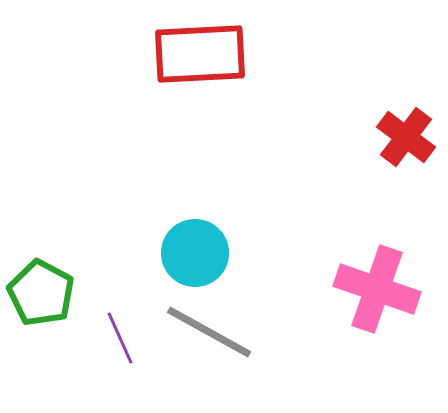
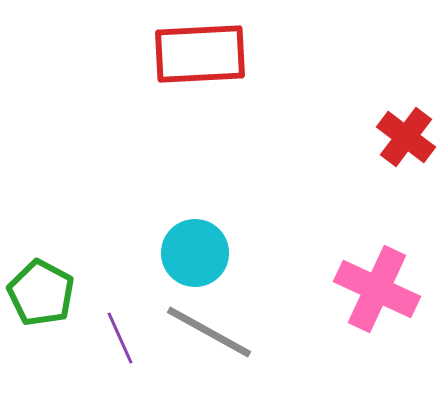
pink cross: rotated 6 degrees clockwise
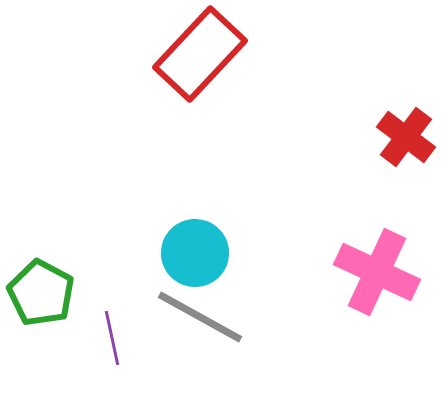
red rectangle: rotated 44 degrees counterclockwise
pink cross: moved 17 px up
gray line: moved 9 px left, 15 px up
purple line: moved 8 px left; rotated 12 degrees clockwise
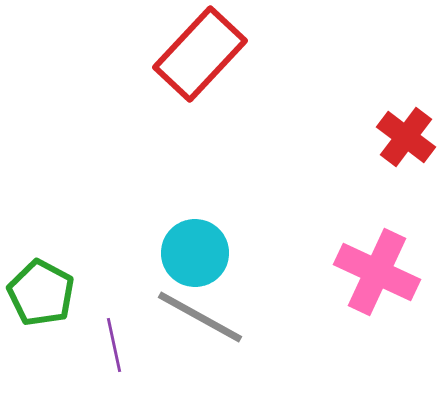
purple line: moved 2 px right, 7 px down
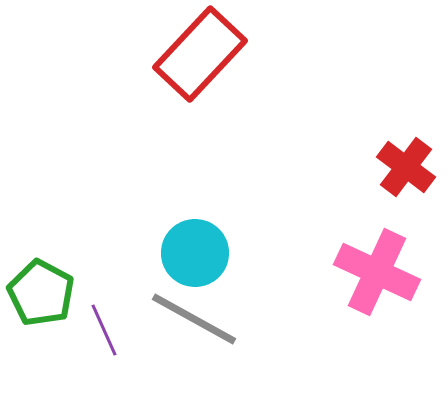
red cross: moved 30 px down
gray line: moved 6 px left, 2 px down
purple line: moved 10 px left, 15 px up; rotated 12 degrees counterclockwise
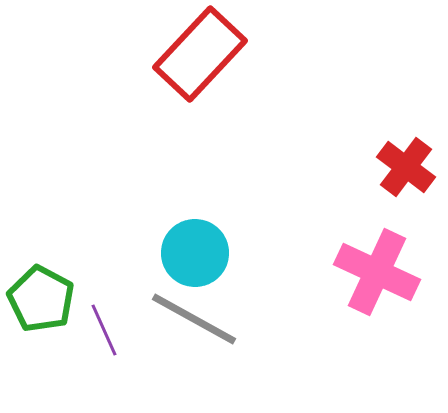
green pentagon: moved 6 px down
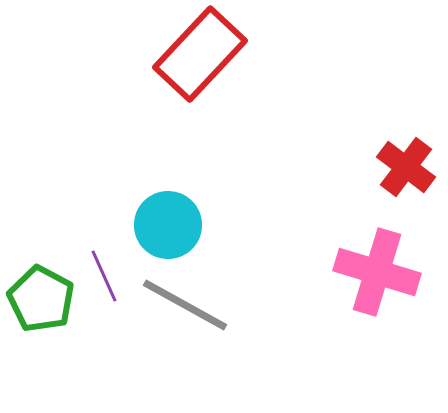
cyan circle: moved 27 px left, 28 px up
pink cross: rotated 8 degrees counterclockwise
gray line: moved 9 px left, 14 px up
purple line: moved 54 px up
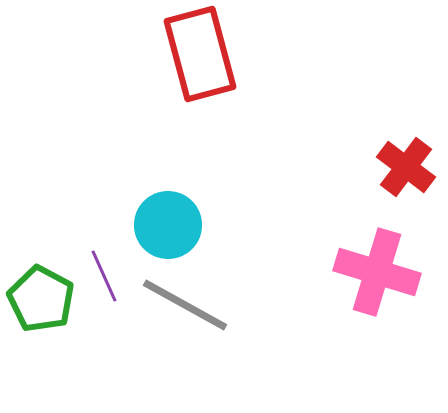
red rectangle: rotated 58 degrees counterclockwise
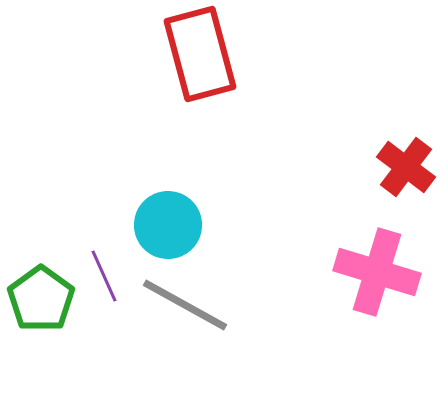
green pentagon: rotated 8 degrees clockwise
